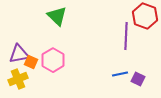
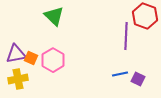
green triangle: moved 3 px left
purple triangle: moved 3 px left
orange square: moved 4 px up
yellow cross: rotated 12 degrees clockwise
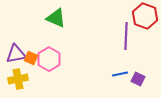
green triangle: moved 2 px right, 2 px down; rotated 20 degrees counterclockwise
pink hexagon: moved 4 px left, 1 px up
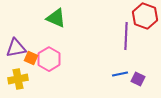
purple triangle: moved 6 px up
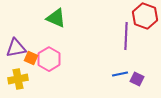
purple square: moved 1 px left
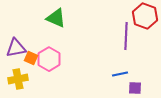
purple square: moved 2 px left, 9 px down; rotated 24 degrees counterclockwise
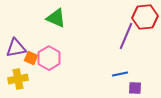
red hexagon: moved 1 px down; rotated 25 degrees counterclockwise
purple line: rotated 20 degrees clockwise
pink hexagon: moved 1 px up
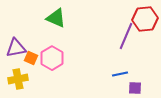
red hexagon: moved 2 px down
pink hexagon: moved 3 px right
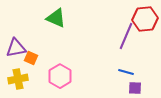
pink hexagon: moved 8 px right, 18 px down
blue line: moved 6 px right, 2 px up; rotated 28 degrees clockwise
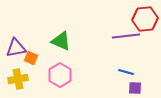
green triangle: moved 5 px right, 23 px down
purple line: rotated 60 degrees clockwise
pink hexagon: moved 1 px up
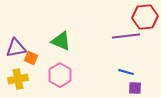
red hexagon: moved 2 px up
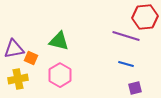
purple line: rotated 24 degrees clockwise
green triangle: moved 2 px left; rotated 10 degrees counterclockwise
purple triangle: moved 2 px left, 1 px down
blue line: moved 8 px up
purple square: rotated 16 degrees counterclockwise
